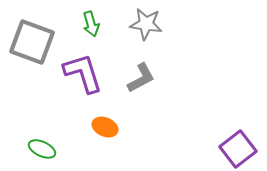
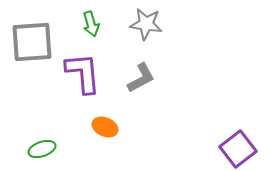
gray square: rotated 24 degrees counterclockwise
purple L-shape: rotated 12 degrees clockwise
green ellipse: rotated 44 degrees counterclockwise
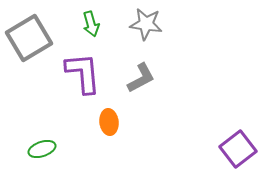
gray square: moved 3 px left, 4 px up; rotated 27 degrees counterclockwise
orange ellipse: moved 4 px right, 5 px up; rotated 60 degrees clockwise
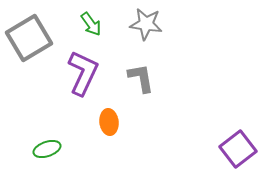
green arrow: rotated 20 degrees counterclockwise
purple L-shape: rotated 30 degrees clockwise
gray L-shape: rotated 72 degrees counterclockwise
green ellipse: moved 5 px right
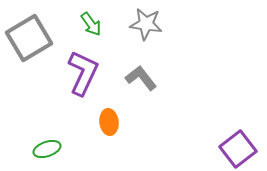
gray L-shape: rotated 28 degrees counterclockwise
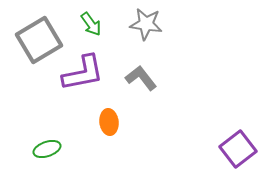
gray square: moved 10 px right, 2 px down
purple L-shape: rotated 54 degrees clockwise
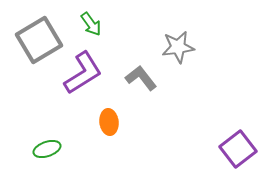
gray star: moved 32 px right, 23 px down; rotated 16 degrees counterclockwise
purple L-shape: rotated 21 degrees counterclockwise
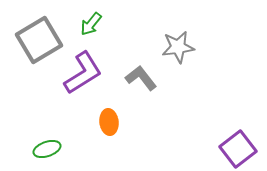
green arrow: rotated 75 degrees clockwise
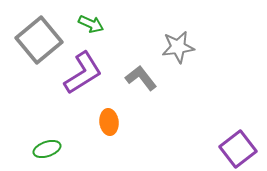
green arrow: rotated 105 degrees counterclockwise
gray square: rotated 9 degrees counterclockwise
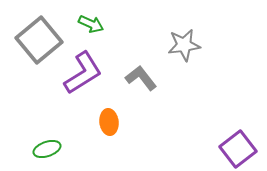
gray star: moved 6 px right, 2 px up
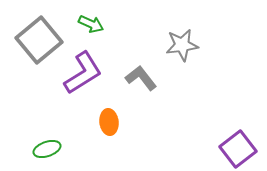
gray star: moved 2 px left
